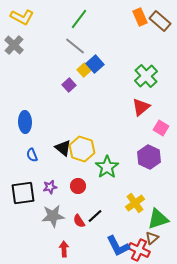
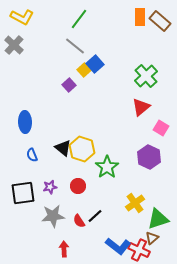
orange rectangle: rotated 24 degrees clockwise
blue L-shape: rotated 25 degrees counterclockwise
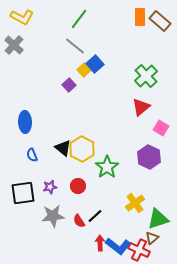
yellow hexagon: rotated 10 degrees clockwise
red arrow: moved 36 px right, 6 px up
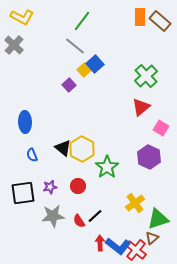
green line: moved 3 px right, 2 px down
red cross: moved 3 px left; rotated 15 degrees clockwise
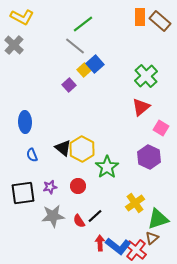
green line: moved 1 px right, 3 px down; rotated 15 degrees clockwise
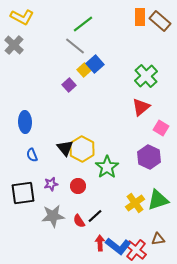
black triangle: moved 2 px right; rotated 12 degrees clockwise
purple star: moved 1 px right, 3 px up
green triangle: moved 19 px up
brown triangle: moved 6 px right, 1 px down; rotated 32 degrees clockwise
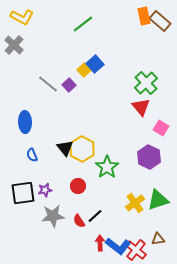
orange rectangle: moved 4 px right, 1 px up; rotated 12 degrees counterclockwise
gray line: moved 27 px left, 38 px down
green cross: moved 7 px down
red triangle: rotated 30 degrees counterclockwise
purple star: moved 6 px left, 6 px down
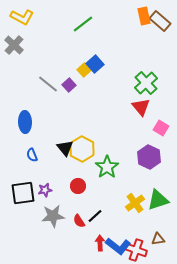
red cross: rotated 20 degrees counterclockwise
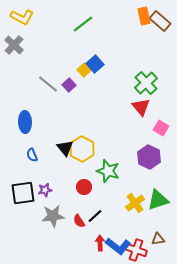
green star: moved 1 px right, 4 px down; rotated 20 degrees counterclockwise
red circle: moved 6 px right, 1 px down
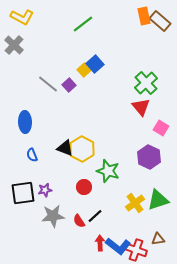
black triangle: rotated 30 degrees counterclockwise
